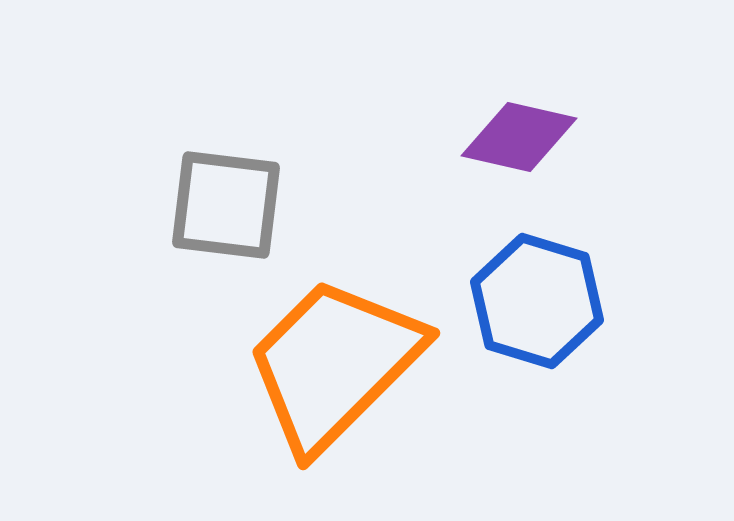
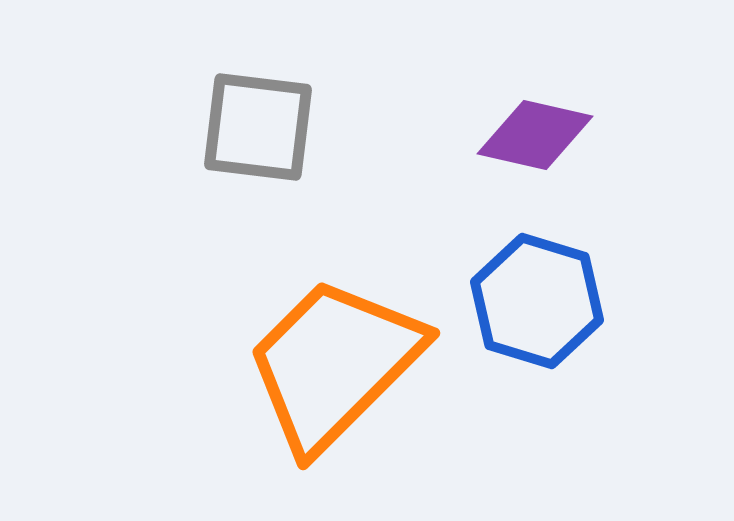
purple diamond: moved 16 px right, 2 px up
gray square: moved 32 px right, 78 px up
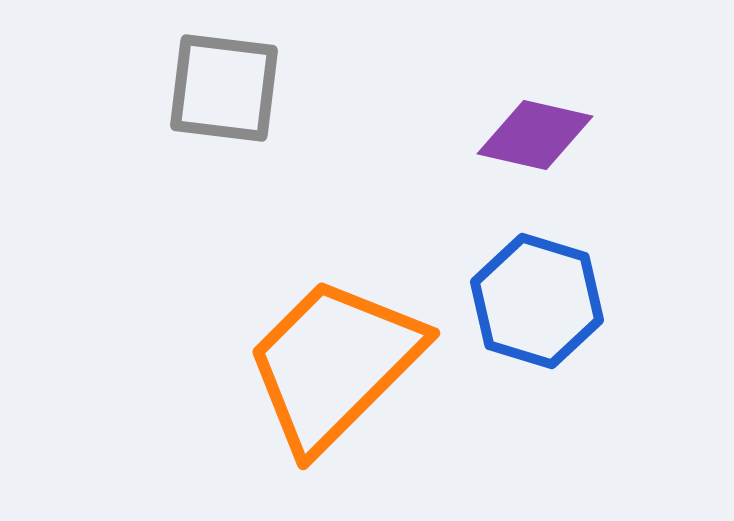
gray square: moved 34 px left, 39 px up
